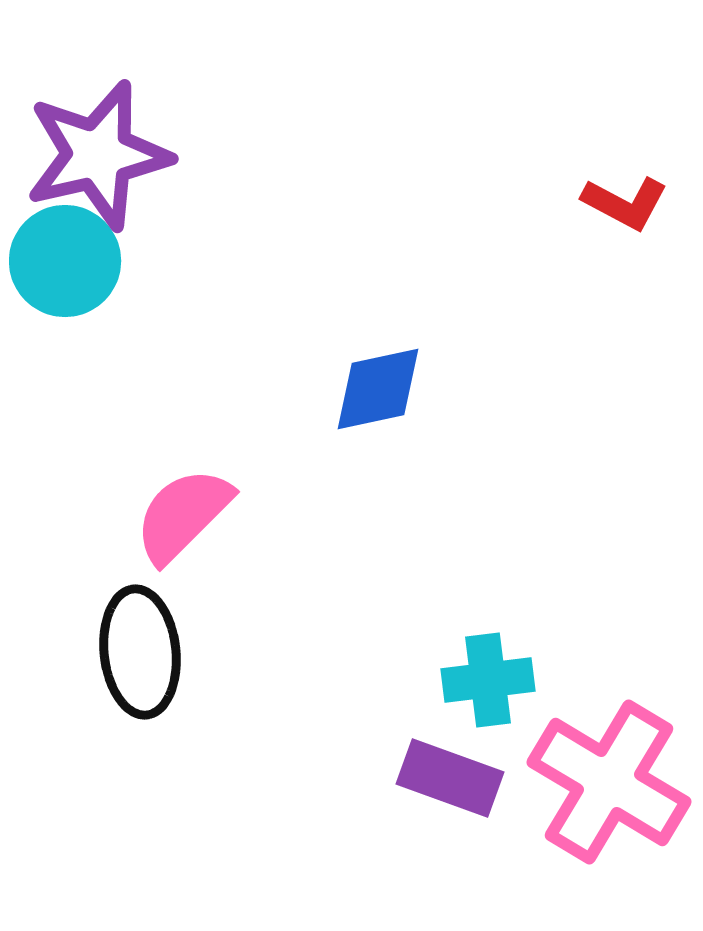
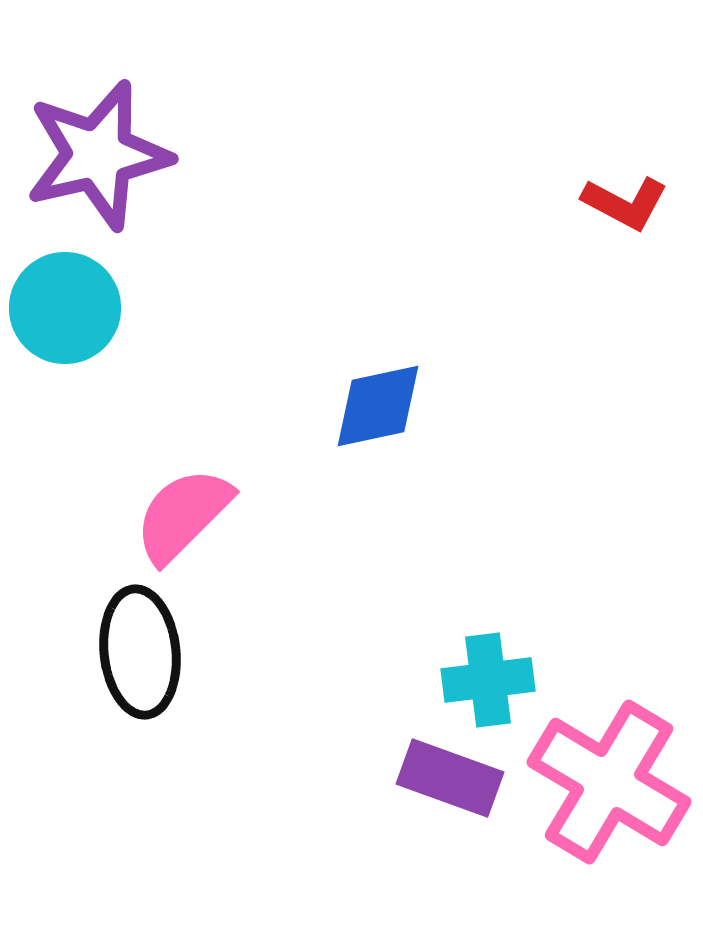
cyan circle: moved 47 px down
blue diamond: moved 17 px down
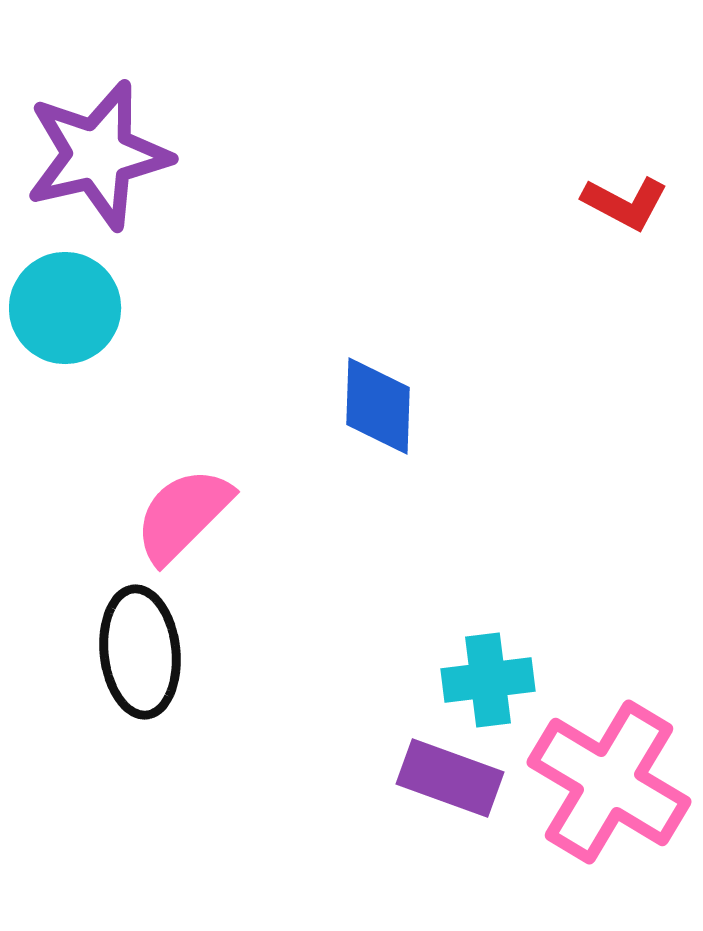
blue diamond: rotated 76 degrees counterclockwise
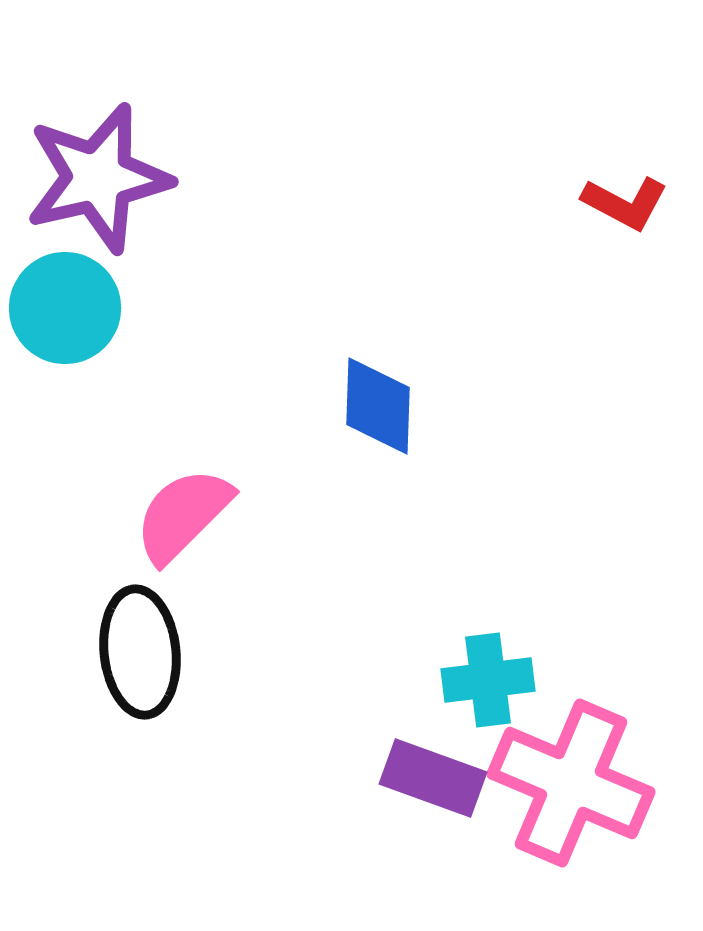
purple star: moved 23 px down
purple rectangle: moved 17 px left
pink cross: moved 38 px left, 1 px down; rotated 8 degrees counterclockwise
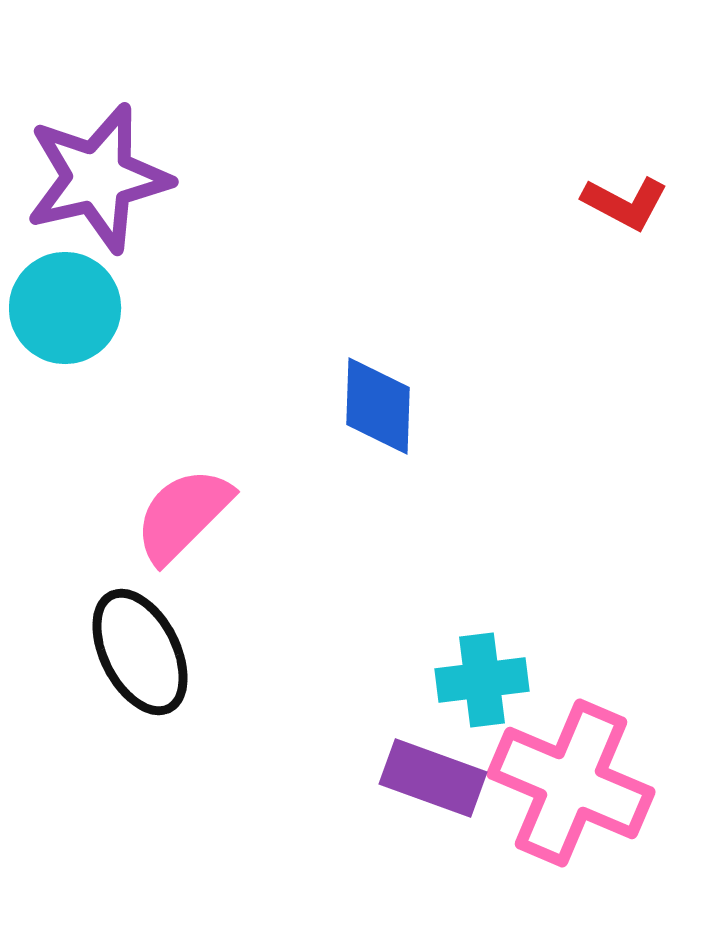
black ellipse: rotated 21 degrees counterclockwise
cyan cross: moved 6 px left
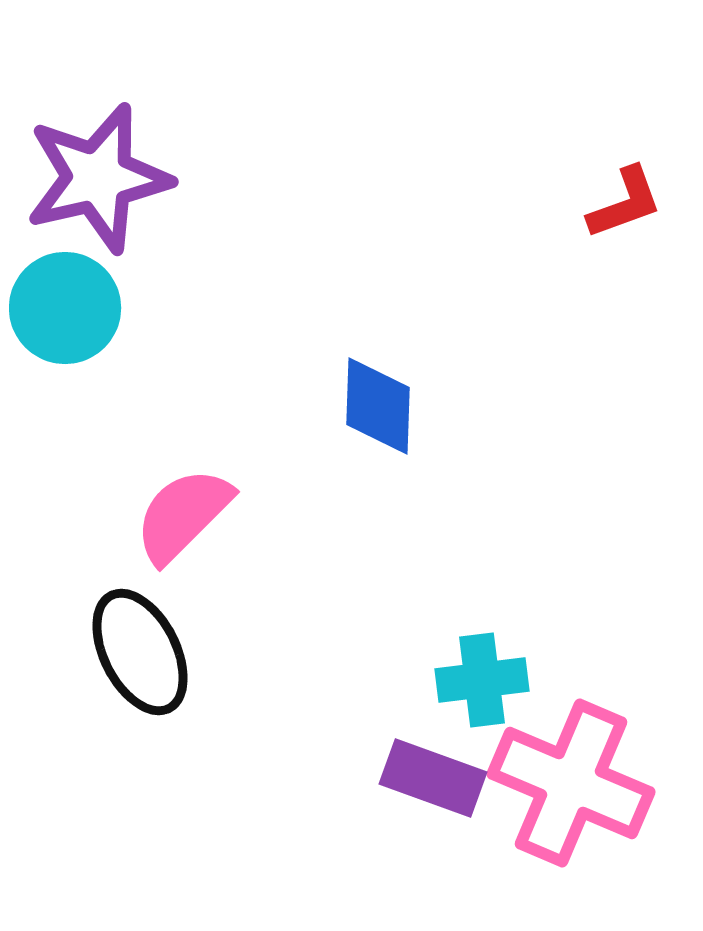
red L-shape: rotated 48 degrees counterclockwise
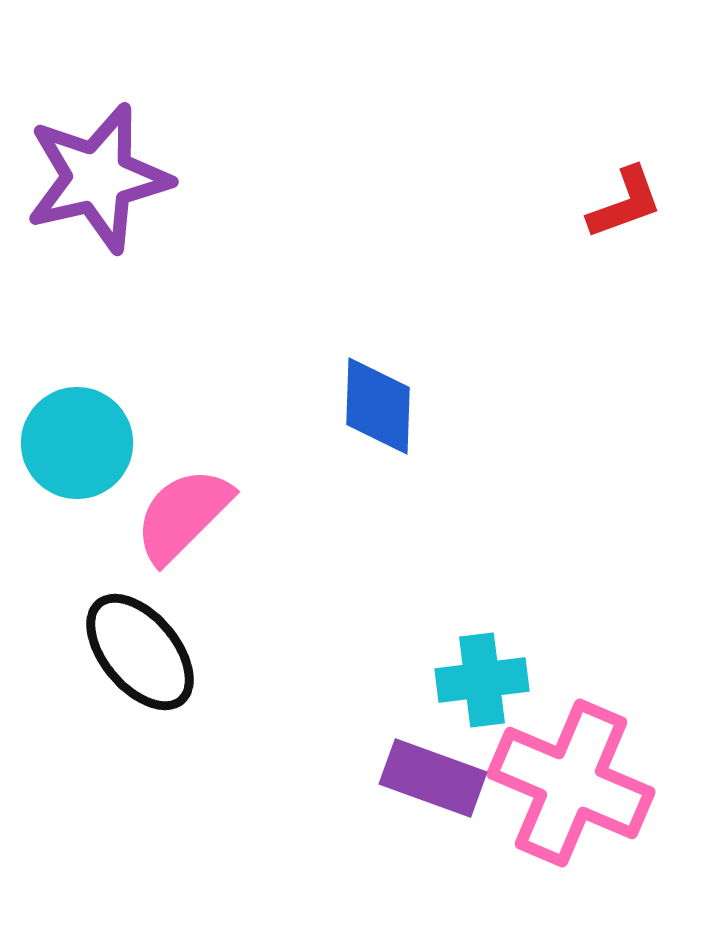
cyan circle: moved 12 px right, 135 px down
black ellipse: rotated 13 degrees counterclockwise
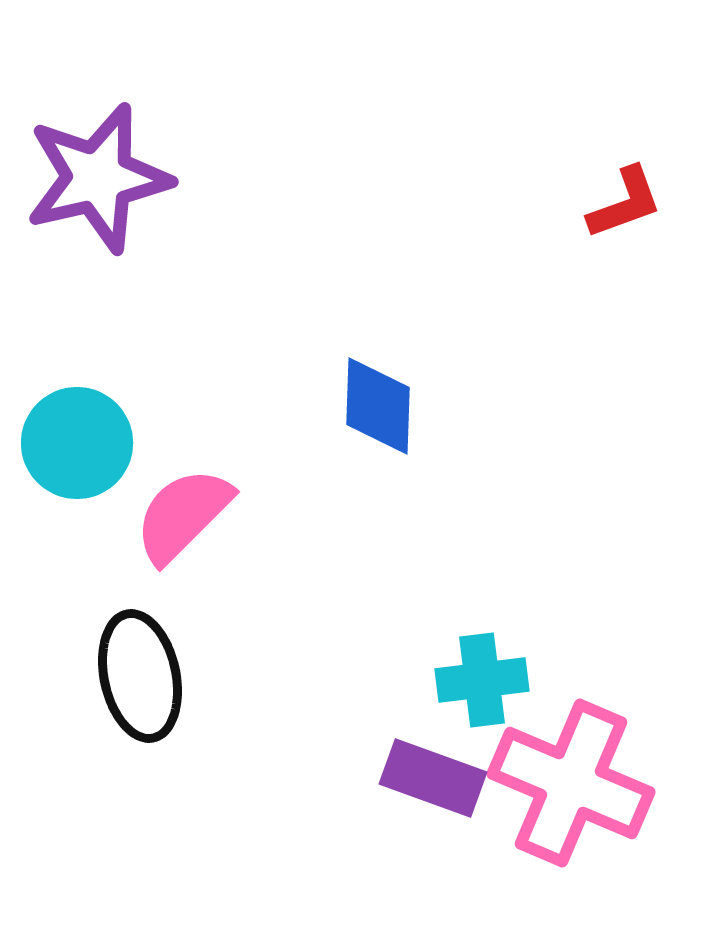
black ellipse: moved 24 px down; rotated 28 degrees clockwise
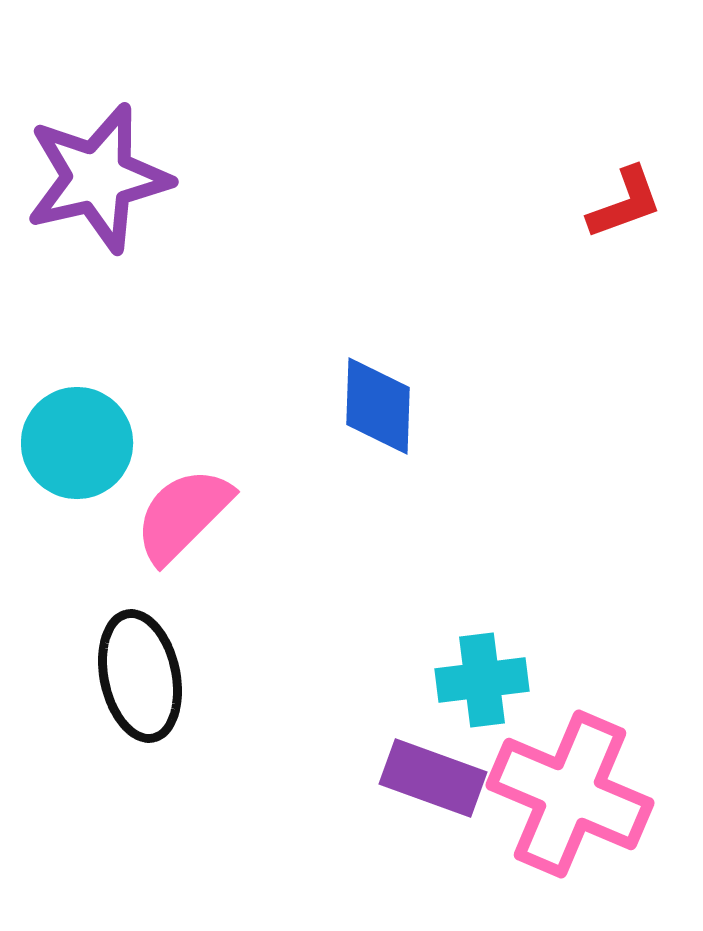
pink cross: moved 1 px left, 11 px down
